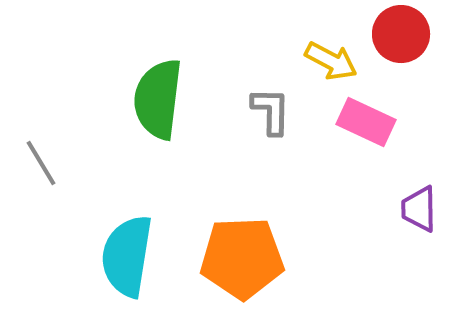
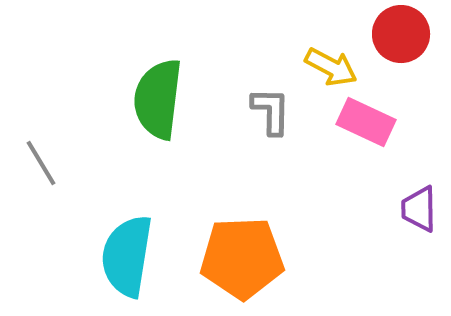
yellow arrow: moved 6 px down
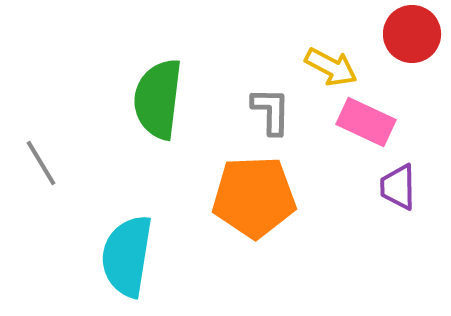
red circle: moved 11 px right
purple trapezoid: moved 21 px left, 22 px up
orange pentagon: moved 12 px right, 61 px up
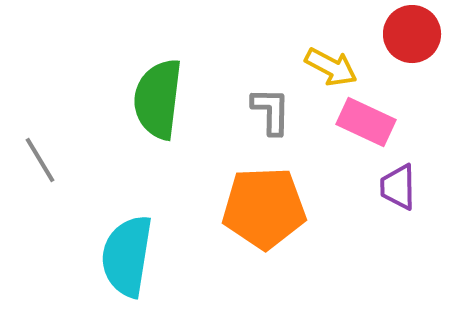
gray line: moved 1 px left, 3 px up
orange pentagon: moved 10 px right, 11 px down
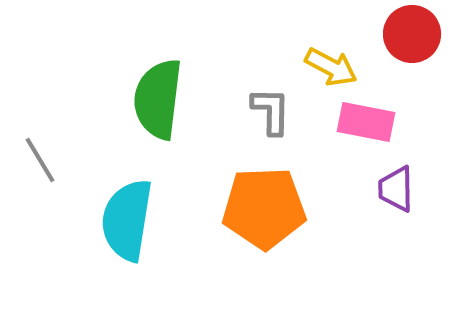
pink rectangle: rotated 14 degrees counterclockwise
purple trapezoid: moved 2 px left, 2 px down
cyan semicircle: moved 36 px up
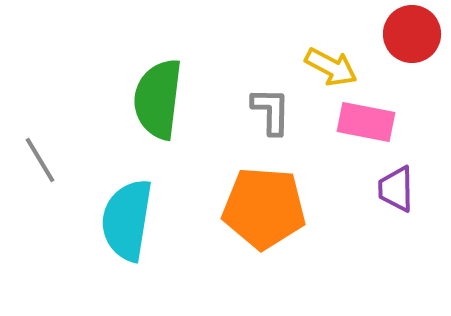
orange pentagon: rotated 6 degrees clockwise
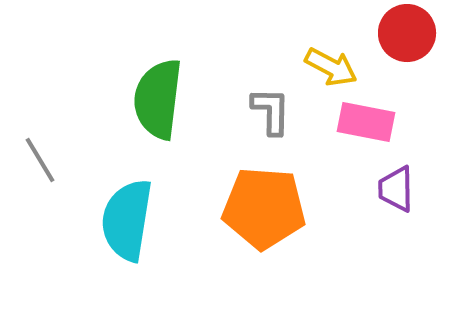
red circle: moved 5 px left, 1 px up
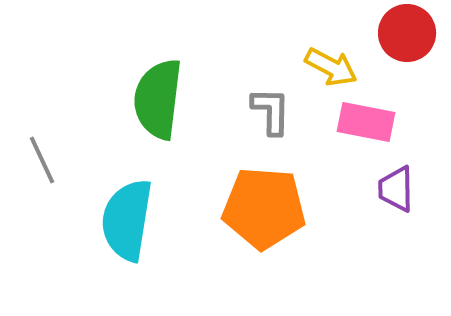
gray line: moved 2 px right; rotated 6 degrees clockwise
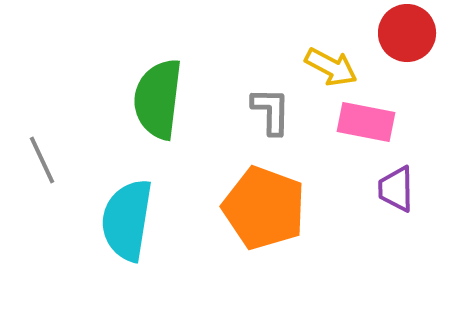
orange pentagon: rotated 16 degrees clockwise
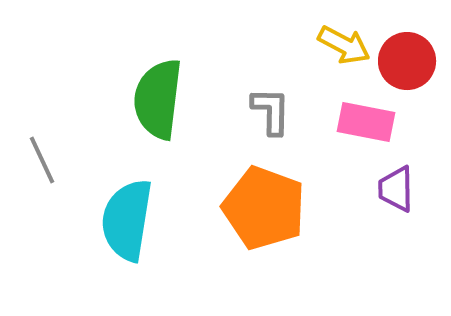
red circle: moved 28 px down
yellow arrow: moved 13 px right, 22 px up
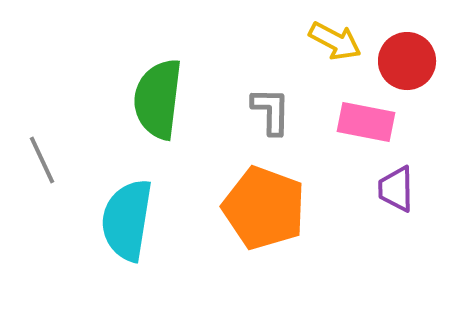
yellow arrow: moved 9 px left, 4 px up
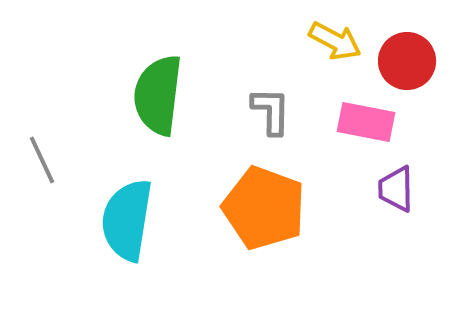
green semicircle: moved 4 px up
